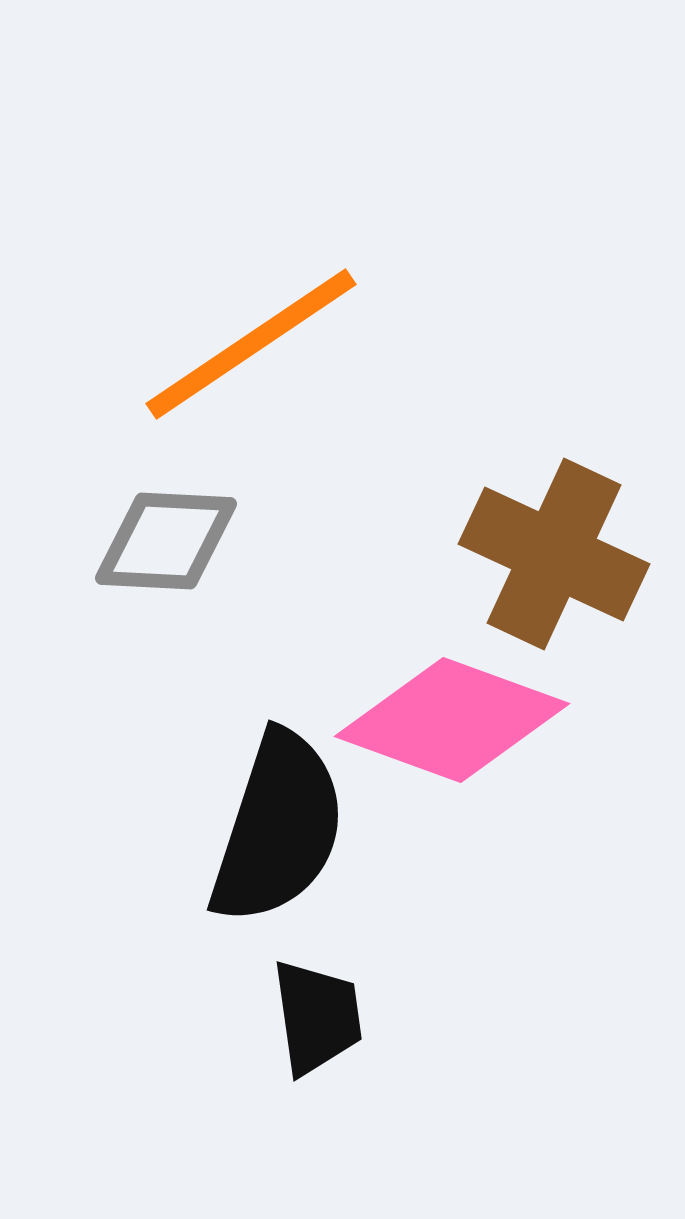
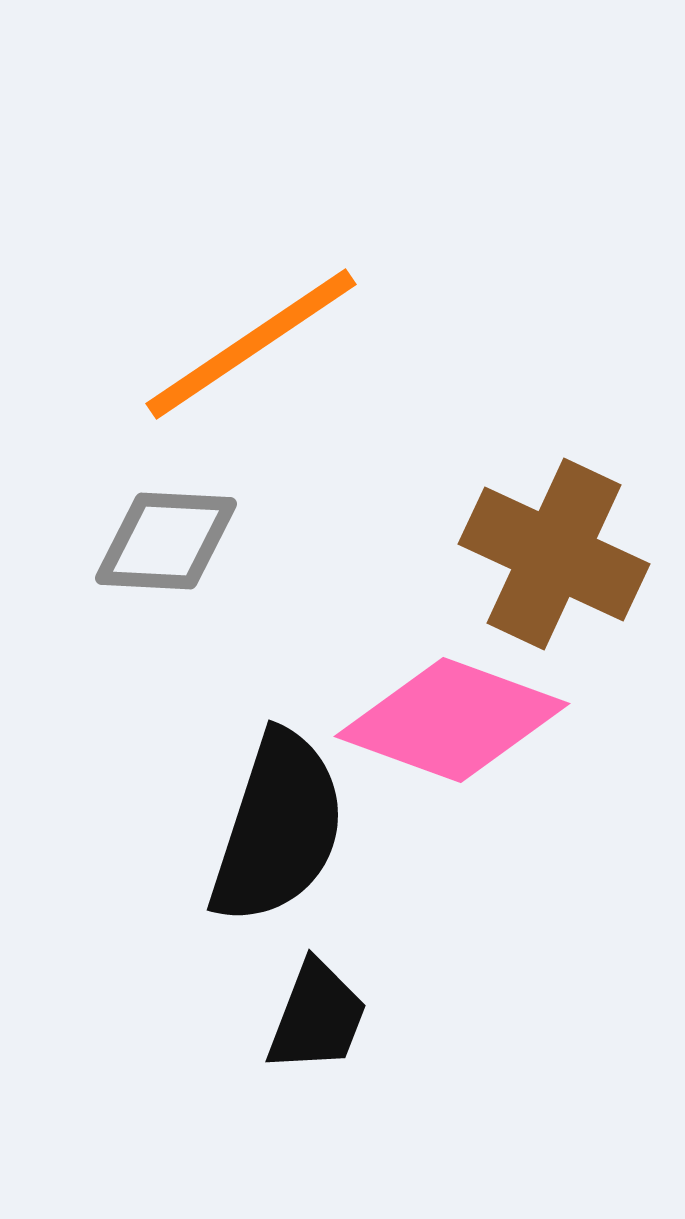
black trapezoid: rotated 29 degrees clockwise
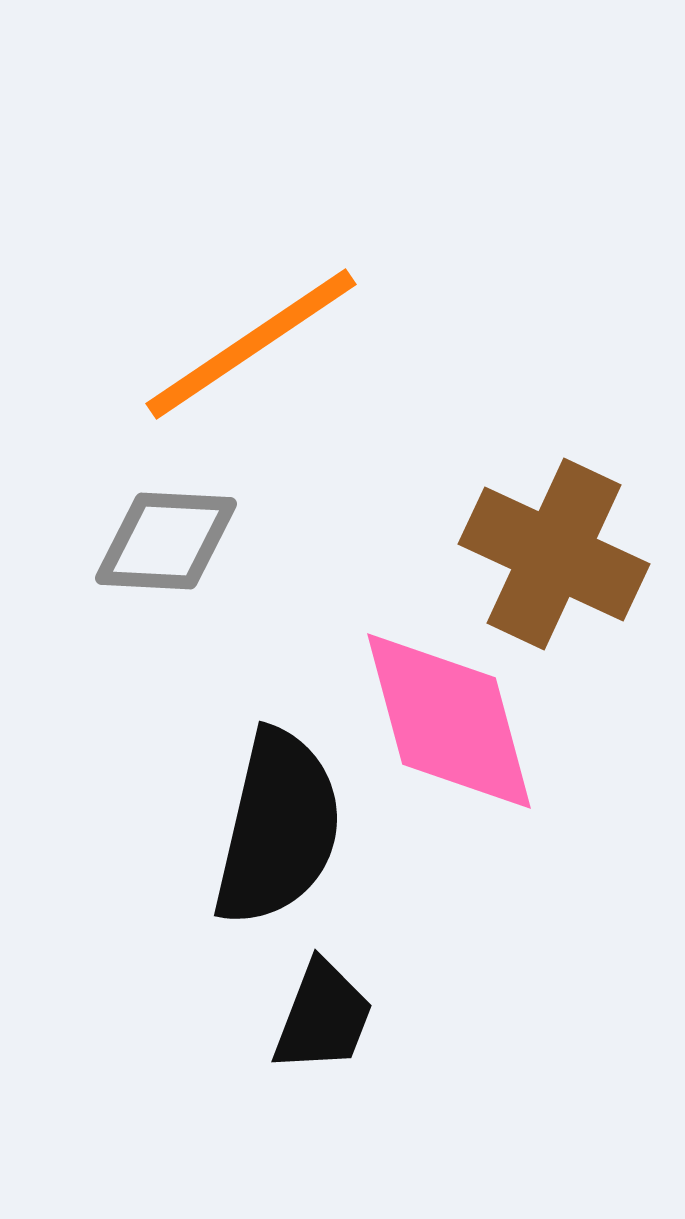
pink diamond: moved 3 px left, 1 px down; rotated 55 degrees clockwise
black semicircle: rotated 5 degrees counterclockwise
black trapezoid: moved 6 px right
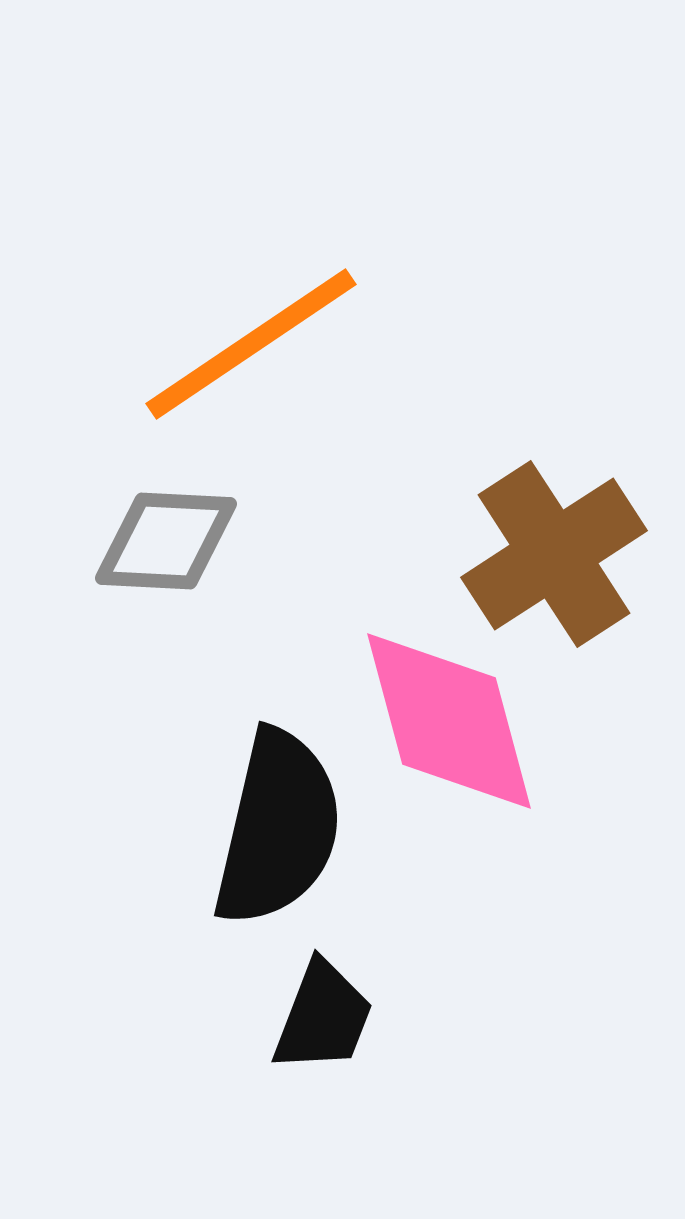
brown cross: rotated 32 degrees clockwise
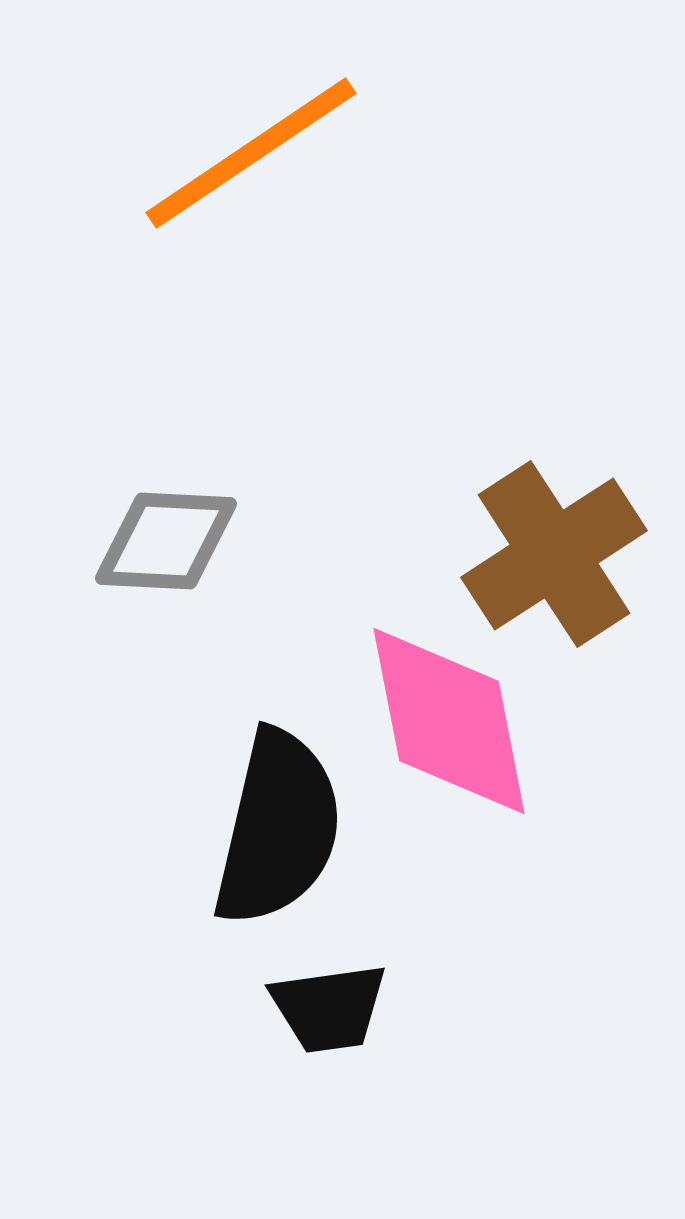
orange line: moved 191 px up
pink diamond: rotated 4 degrees clockwise
black trapezoid: moved 6 px right, 9 px up; rotated 61 degrees clockwise
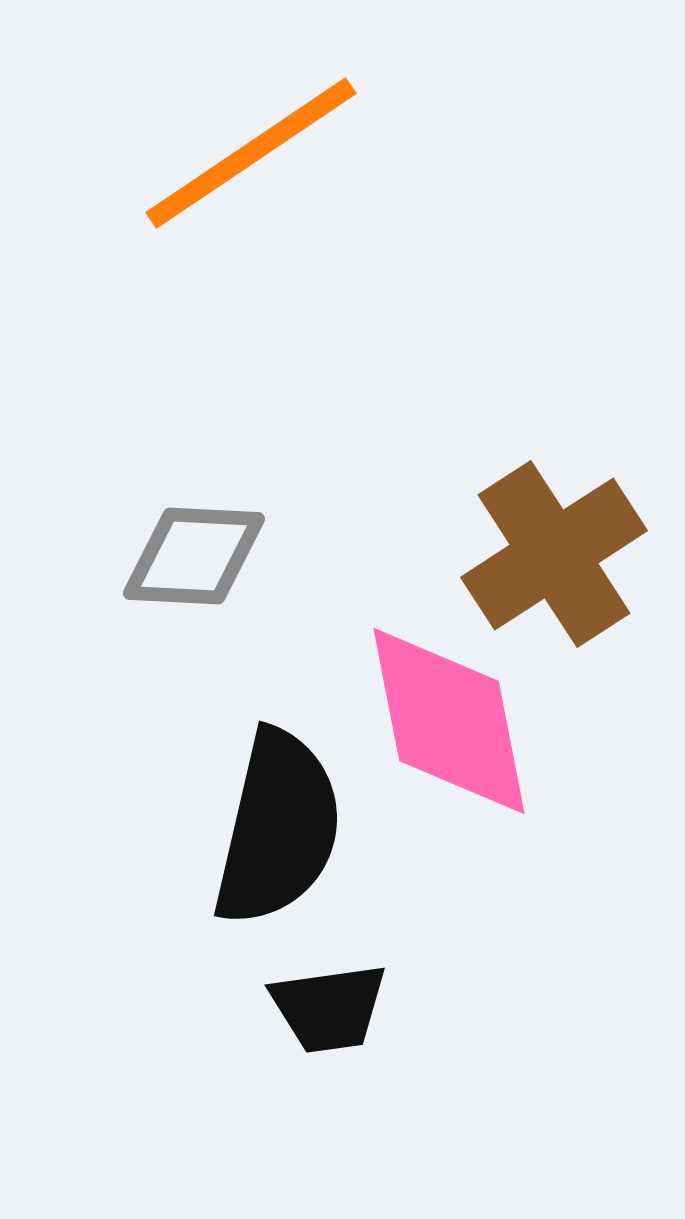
gray diamond: moved 28 px right, 15 px down
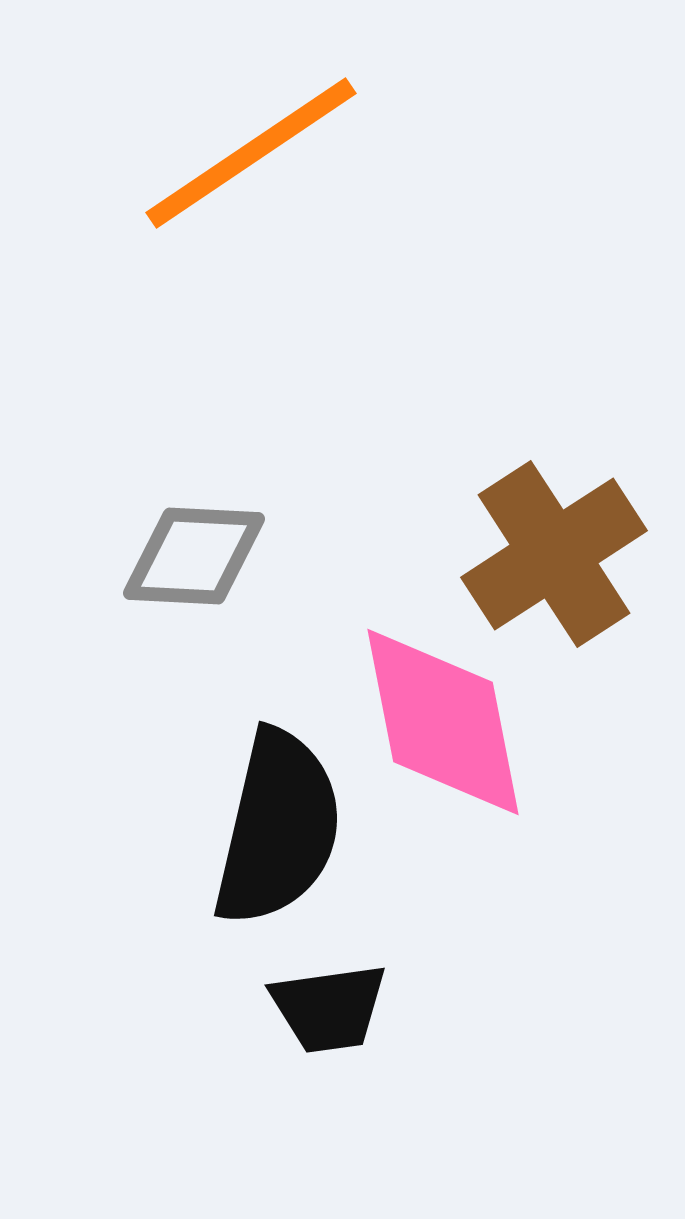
pink diamond: moved 6 px left, 1 px down
